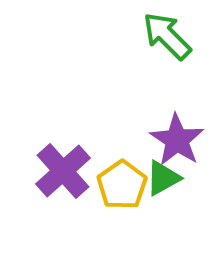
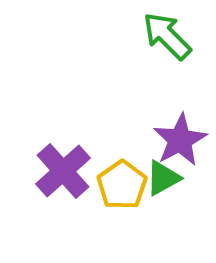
purple star: moved 3 px right; rotated 10 degrees clockwise
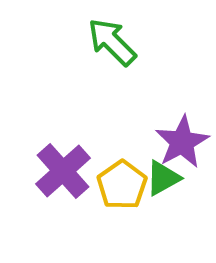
green arrow: moved 55 px left, 6 px down
purple star: moved 2 px right, 2 px down
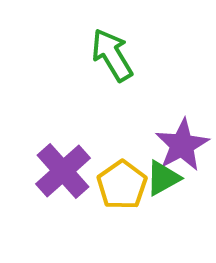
green arrow: moved 13 px down; rotated 14 degrees clockwise
purple star: moved 3 px down
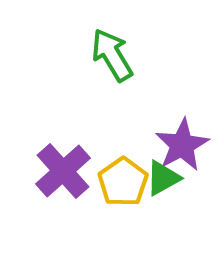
yellow pentagon: moved 1 px right, 3 px up
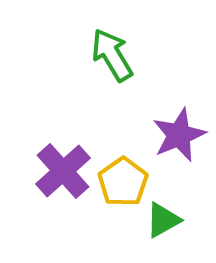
purple star: moved 3 px left, 10 px up; rotated 6 degrees clockwise
green triangle: moved 42 px down
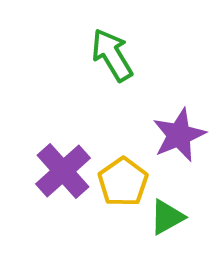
green triangle: moved 4 px right, 3 px up
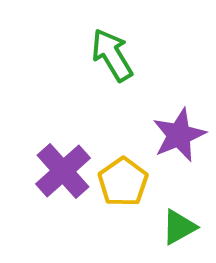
green triangle: moved 12 px right, 10 px down
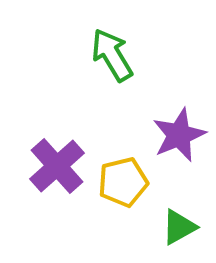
purple cross: moved 6 px left, 5 px up
yellow pentagon: rotated 21 degrees clockwise
